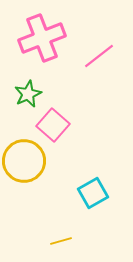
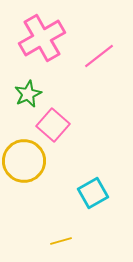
pink cross: rotated 9 degrees counterclockwise
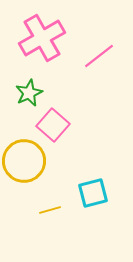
green star: moved 1 px right, 1 px up
cyan square: rotated 16 degrees clockwise
yellow line: moved 11 px left, 31 px up
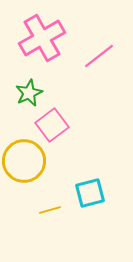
pink square: moved 1 px left; rotated 12 degrees clockwise
cyan square: moved 3 px left
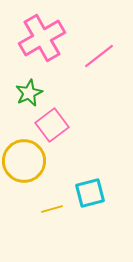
yellow line: moved 2 px right, 1 px up
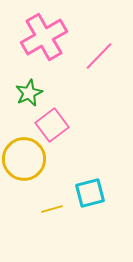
pink cross: moved 2 px right, 1 px up
pink line: rotated 8 degrees counterclockwise
yellow circle: moved 2 px up
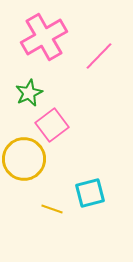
yellow line: rotated 35 degrees clockwise
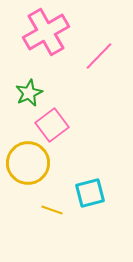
pink cross: moved 2 px right, 5 px up
yellow circle: moved 4 px right, 4 px down
yellow line: moved 1 px down
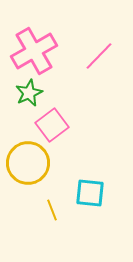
pink cross: moved 12 px left, 19 px down
cyan square: rotated 20 degrees clockwise
yellow line: rotated 50 degrees clockwise
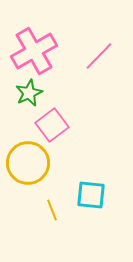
cyan square: moved 1 px right, 2 px down
